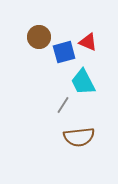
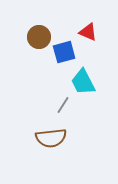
red triangle: moved 10 px up
brown semicircle: moved 28 px left, 1 px down
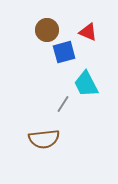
brown circle: moved 8 px right, 7 px up
cyan trapezoid: moved 3 px right, 2 px down
gray line: moved 1 px up
brown semicircle: moved 7 px left, 1 px down
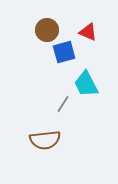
brown semicircle: moved 1 px right, 1 px down
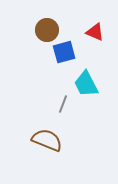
red triangle: moved 7 px right
gray line: rotated 12 degrees counterclockwise
brown semicircle: moved 2 px right; rotated 152 degrees counterclockwise
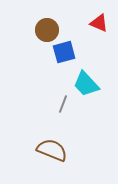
red triangle: moved 4 px right, 9 px up
cyan trapezoid: rotated 16 degrees counterclockwise
brown semicircle: moved 5 px right, 10 px down
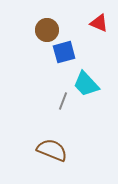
gray line: moved 3 px up
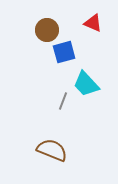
red triangle: moved 6 px left
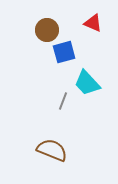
cyan trapezoid: moved 1 px right, 1 px up
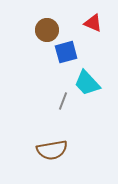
blue square: moved 2 px right
brown semicircle: rotated 148 degrees clockwise
